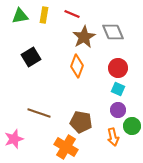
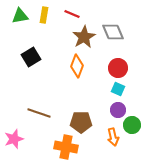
brown pentagon: rotated 10 degrees counterclockwise
green circle: moved 1 px up
orange cross: rotated 20 degrees counterclockwise
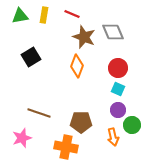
brown star: rotated 20 degrees counterclockwise
pink star: moved 8 px right, 1 px up
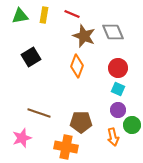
brown star: moved 1 px up
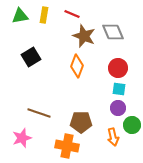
cyan square: moved 1 px right; rotated 16 degrees counterclockwise
purple circle: moved 2 px up
orange cross: moved 1 px right, 1 px up
